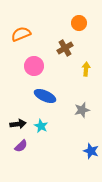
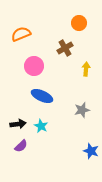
blue ellipse: moved 3 px left
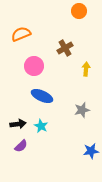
orange circle: moved 12 px up
blue star: rotated 28 degrees counterclockwise
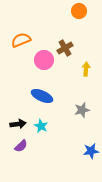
orange semicircle: moved 6 px down
pink circle: moved 10 px right, 6 px up
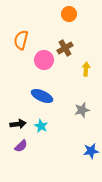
orange circle: moved 10 px left, 3 px down
orange semicircle: rotated 54 degrees counterclockwise
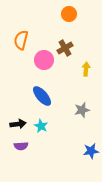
blue ellipse: rotated 25 degrees clockwise
purple semicircle: rotated 40 degrees clockwise
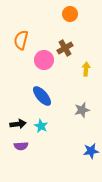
orange circle: moved 1 px right
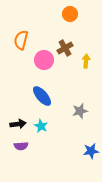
yellow arrow: moved 8 px up
gray star: moved 2 px left, 1 px down
